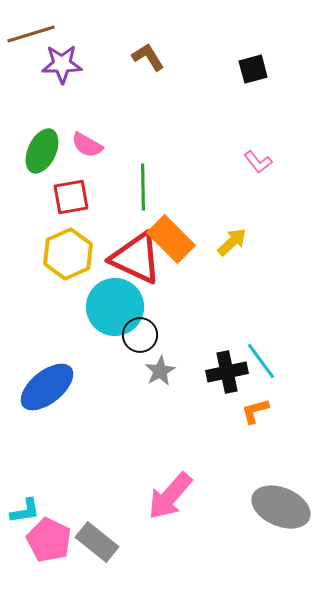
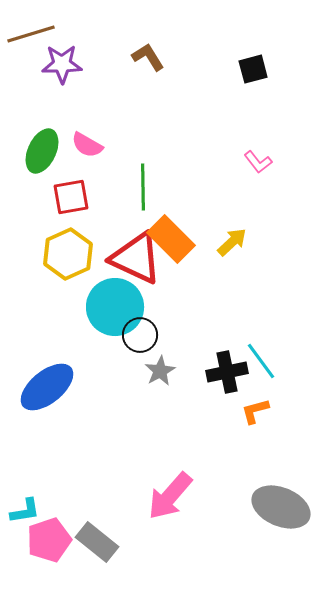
pink pentagon: rotated 27 degrees clockwise
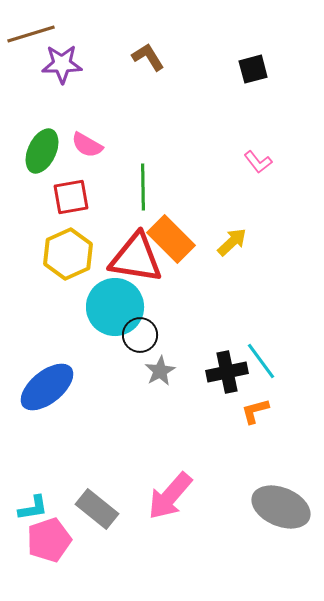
red triangle: rotated 16 degrees counterclockwise
cyan L-shape: moved 8 px right, 3 px up
gray rectangle: moved 33 px up
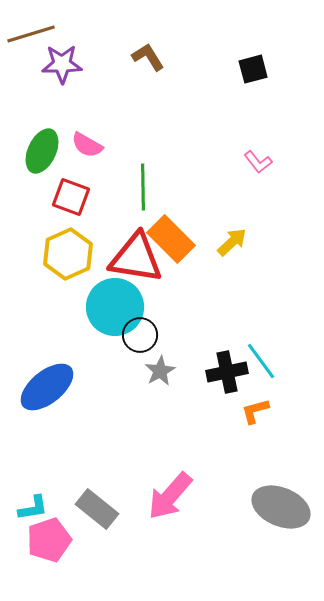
red square: rotated 30 degrees clockwise
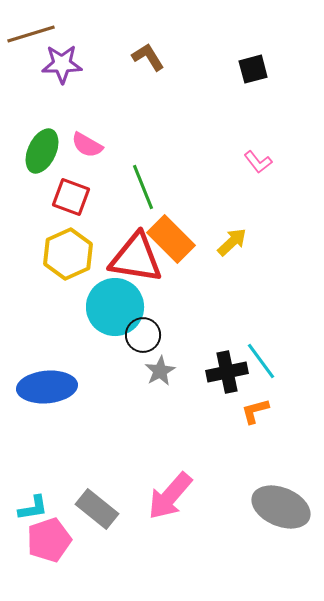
green line: rotated 21 degrees counterclockwise
black circle: moved 3 px right
blue ellipse: rotated 34 degrees clockwise
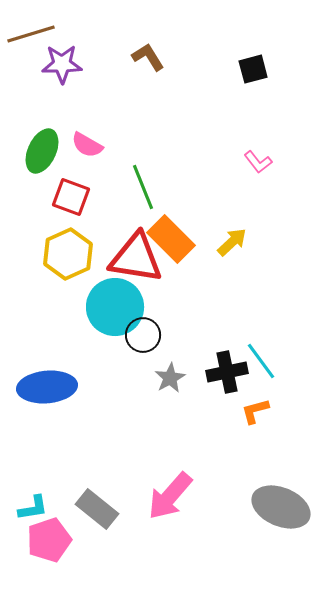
gray star: moved 10 px right, 7 px down
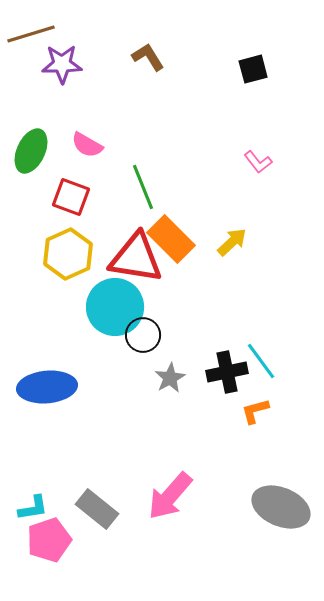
green ellipse: moved 11 px left
